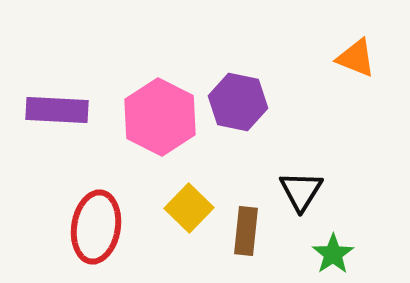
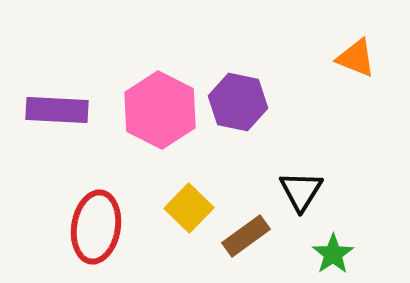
pink hexagon: moved 7 px up
brown rectangle: moved 5 px down; rotated 48 degrees clockwise
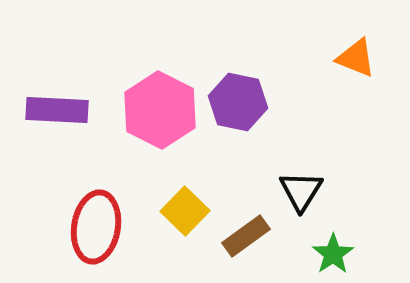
yellow square: moved 4 px left, 3 px down
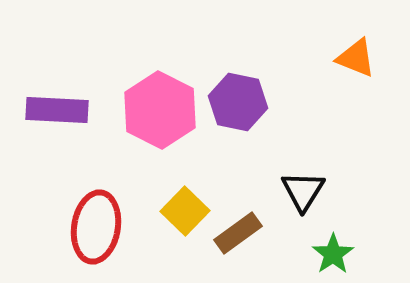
black triangle: moved 2 px right
brown rectangle: moved 8 px left, 3 px up
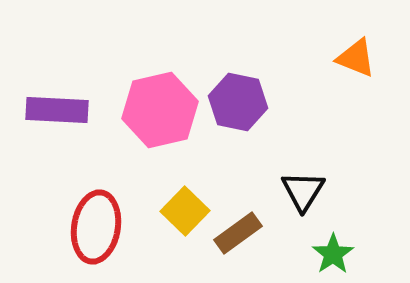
pink hexagon: rotated 20 degrees clockwise
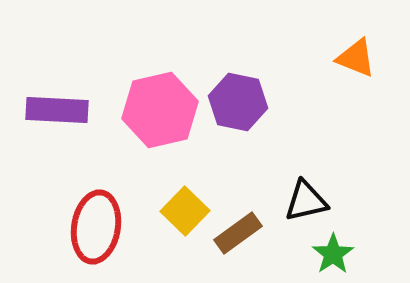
black triangle: moved 3 px right, 10 px down; rotated 45 degrees clockwise
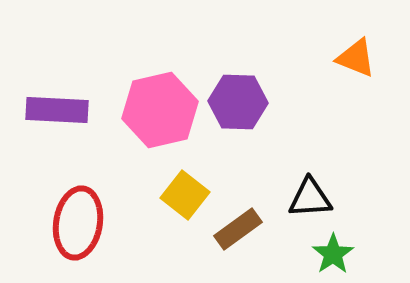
purple hexagon: rotated 10 degrees counterclockwise
black triangle: moved 4 px right, 3 px up; rotated 9 degrees clockwise
yellow square: moved 16 px up; rotated 6 degrees counterclockwise
red ellipse: moved 18 px left, 4 px up
brown rectangle: moved 4 px up
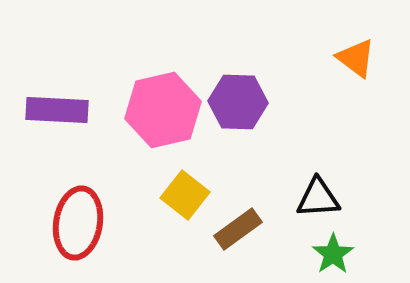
orange triangle: rotated 15 degrees clockwise
pink hexagon: moved 3 px right
black triangle: moved 8 px right
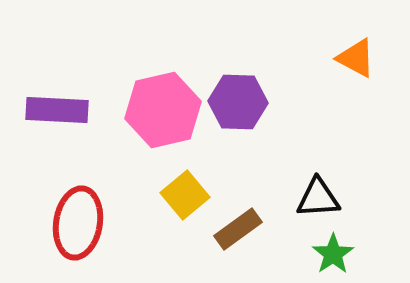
orange triangle: rotated 9 degrees counterclockwise
yellow square: rotated 12 degrees clockwise
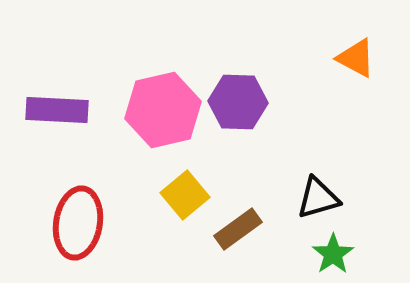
black triangle: rotated 12 degrees counterclockwise
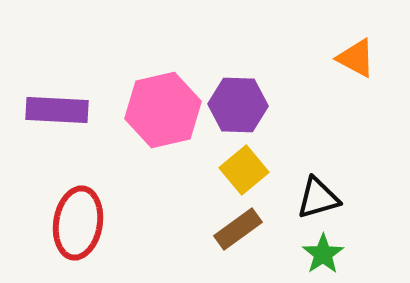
purple hexagon: moved 3 px down
yellow square: moved 59 px right, 25 px up
green star: moved 10 px left
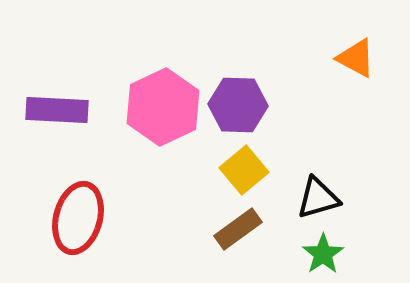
pink hexagon: moved 3 px up; rotated 12 degrees counterclockwise
red ellipse: moved 5 px up; rotated 6 degrees clockwise
